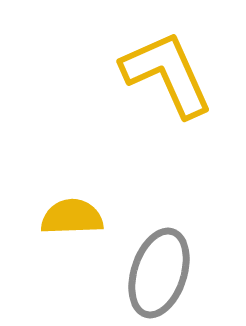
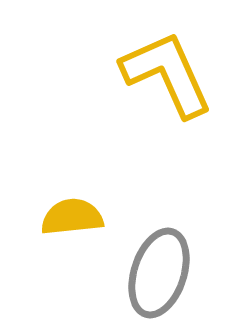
yellow semicircle: rotated 4 degrees counterclockwise
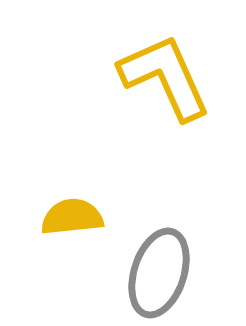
yellow L-shape: moved 2 px left, 3 px down
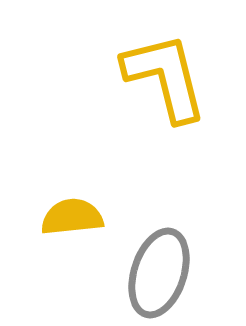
yellow L-shape: rotated 10 degrees clockwise
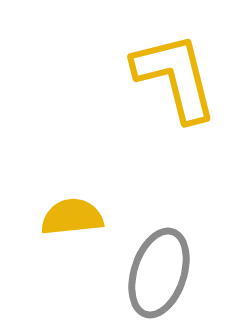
yellow L-shape: moved 10 px right
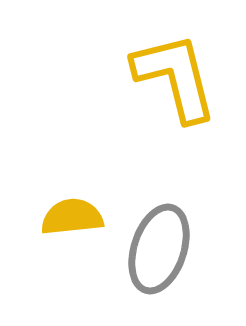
gray ellipse: moved 24 px up
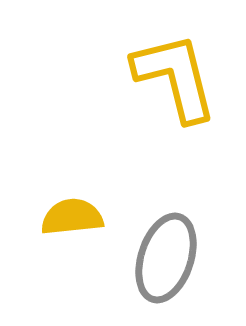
gray ellipse: moved 7 px right, 9 px down
